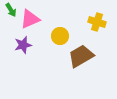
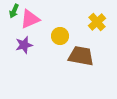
green arrow: moved 3 px right, 1 px down; rotated 56 degrees clockwise
yellow cross: rotated 30 degrees clockwise
purple star: moved 1 px right
brown trapezoid: rotated 40 degrees clockwise
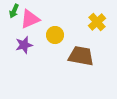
yellow circle: moved 5 px left, 1 px up
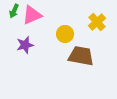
pink triangle: moved 2 px right, 4 px up
yellow circle: moved 10 px right, 1 px up
purple star: moved 1 px right
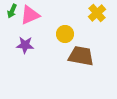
green arrow: moved 2 px left
pink triangle: moved 2 px left
yellow cross: moved 9 px up
purple star: rotated 18 degrees clockwise
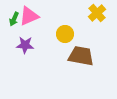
green arrow: moved 2 px right, 8 px down
pink triangle: moved 1 px left, 1 px down
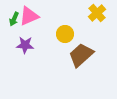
brown trapezoid: moved 1 px up; rotated 52 degrees counterclockwise
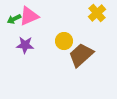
green arrow: rotated 40 degrees clockwise
yellow circle: moved 1 px left, 7 px down
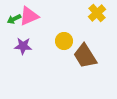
purple star: moved 2 px left, 1 px down
brown trapezoid: moved 4 px right, 1 px down; rotated 80 degrees counterclockwise
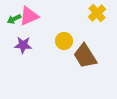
purple star: moved 1 px up
